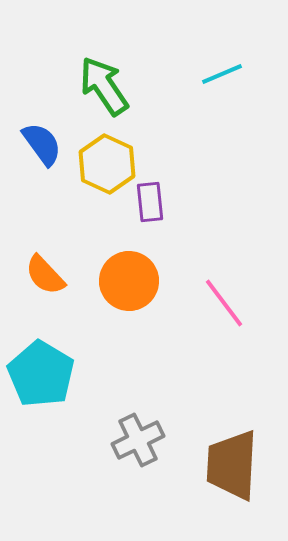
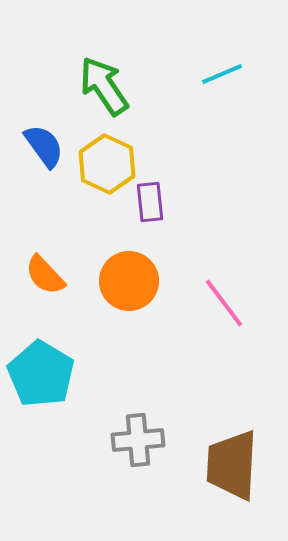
blue semicircle: moved 2 px right, 2 px down
gray cross: rotated 21 degrees clockwise
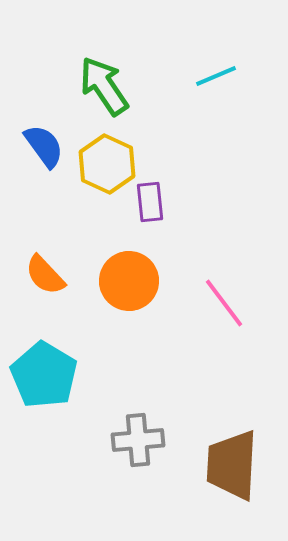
cyan line: moved 6 px left, 2 px down
cyan pentagon: moved 3 px right, 1 px down
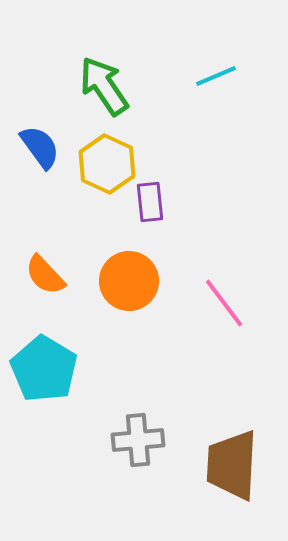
blue semicircle: moved 4 px left, 1 px down
cyan pentagon: moved 6 px up
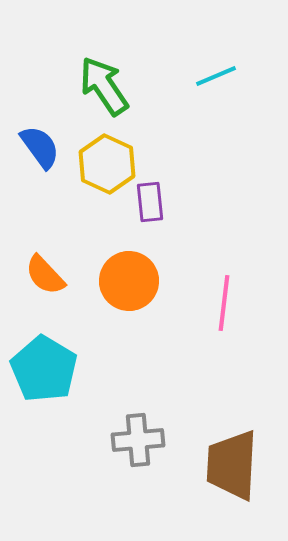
pink line: rotated 44 degrees clockwise
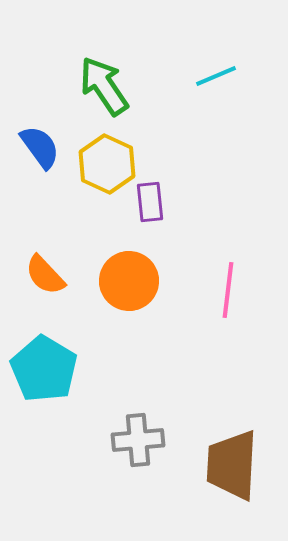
pink line: moved 4 px right, 13 px up
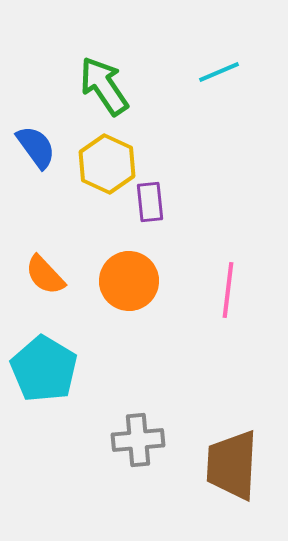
cyan line: moved 3 px right, 4 px up
blue semicircle: moved 4 px left
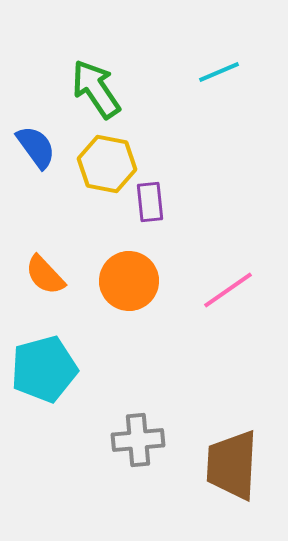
green arrow: moved 8 px left, 3 px down
yellow hexagon: rotated 14 degrees counterclockwise
pink line: rotated 48 degrees clockwise
cyan pentagon: rotated 26 degrees clockwise
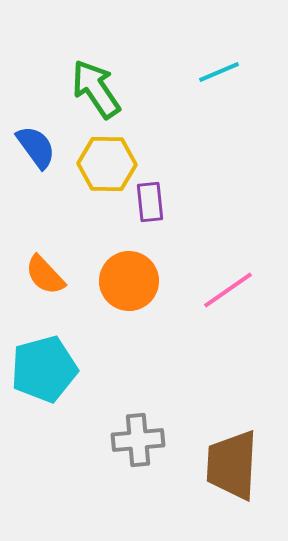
yellow hexagon: rotated 10 degrees counterclockwise
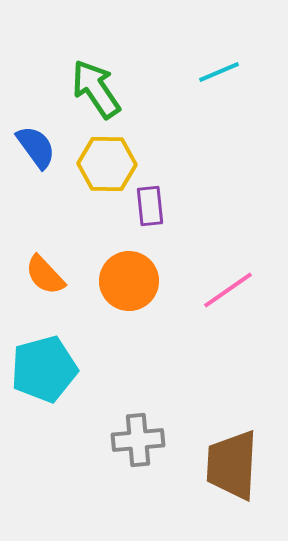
purple rectangle: moved 4 px down
